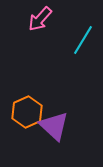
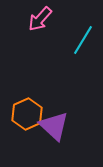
orange hexagon: moved 2 px down
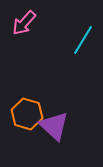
pink arrow: moved 16 px left, 4 px down
orange hexagon: rotated 20 degrees counterclockwise
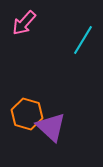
purple triangle: moved 3 px left, 1 px down
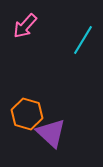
pink arrow: moved 1 px right, 3 px down
purple triangle: moved 6 px down
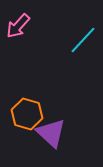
pink arrow: moved 7 px left
cyan line: rotated 12 degrees clockwise
